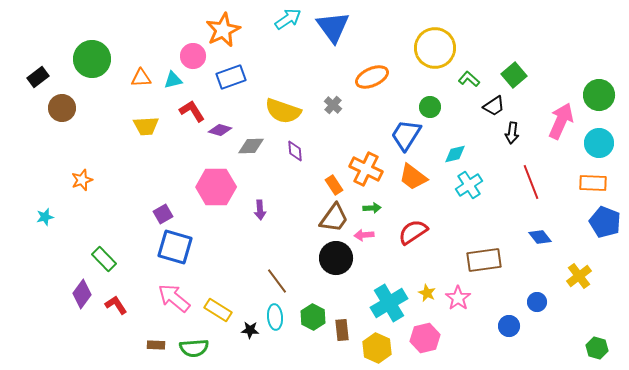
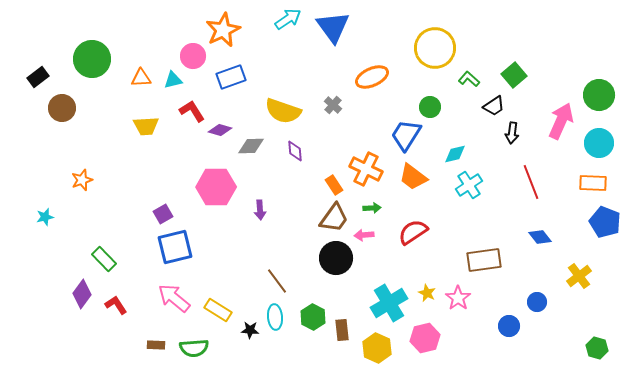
blue square at (175, 247): rotated 30 degrees counterclockwise
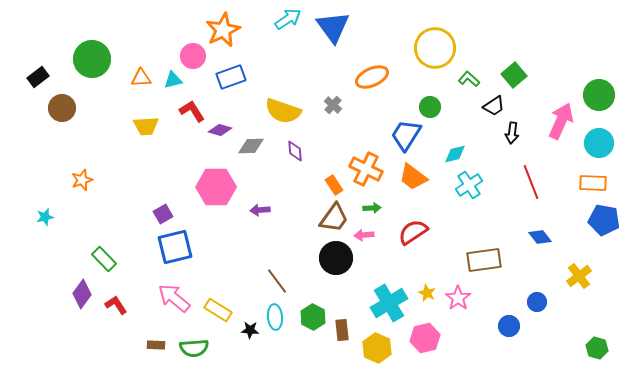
purple arrow at (260, 210): rotated 90 degrees clockwise
blue pentagon at (605, 222): moved 1 px left, 2 px up; rotated 12 degrees counterclockwise
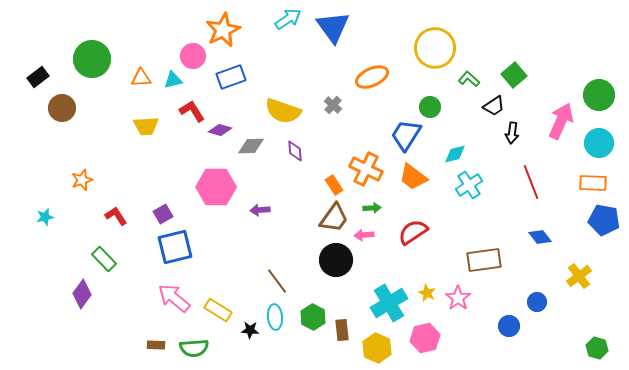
black circle at (336, 258): moved 2 px down
red L-shape at (116, 305): moved 89 px up
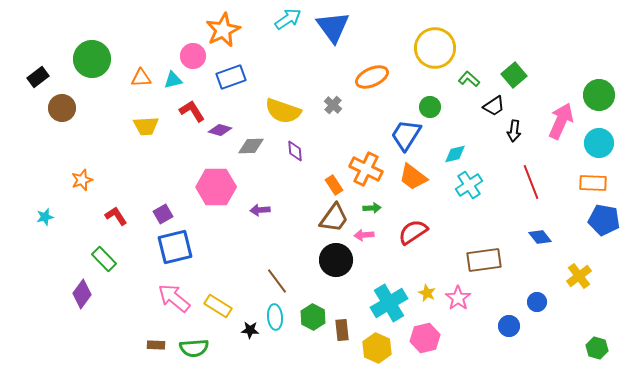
black arrow at (512, 133): moved 2 px right, 2 px up
yellow rectangle at (218, 310): moved 4 px up
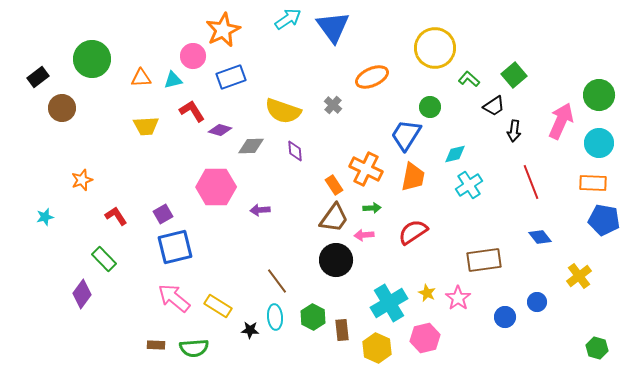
orange trapezoid at (413, 177): rotated 116 degrees counterclockwise
blue circle at (509, 326): moved 4 px left, 9 px up
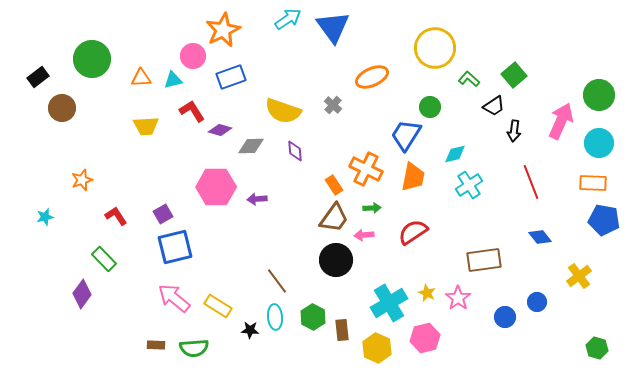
purple arrow at (260, 210): moved 3 px left, 11 px up
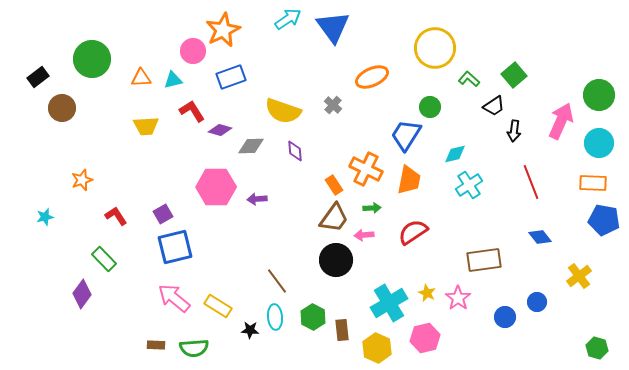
pink circle at (193, 56): moved 5 px up
orange trapezoid at (413, 177): moved 4 px left, 3 px down
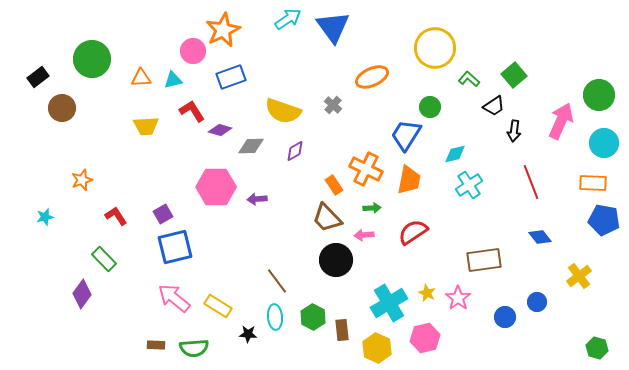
cyan circle at (599, 143): moved 5 px right
purple diamond at (295, 151): rotated 65 degrees clockwise
brown trapezoid at (334, 218): moved 7 px left; rotated 100 degrees clockwise
black star at (250, 330): moved 2 px left, 4 px down
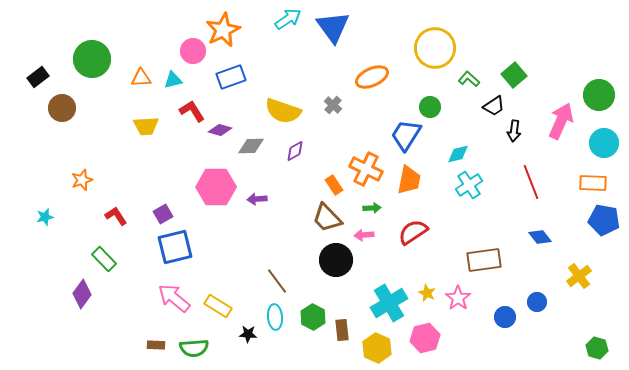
cyan diamond at (455, 154): moved 3 px right
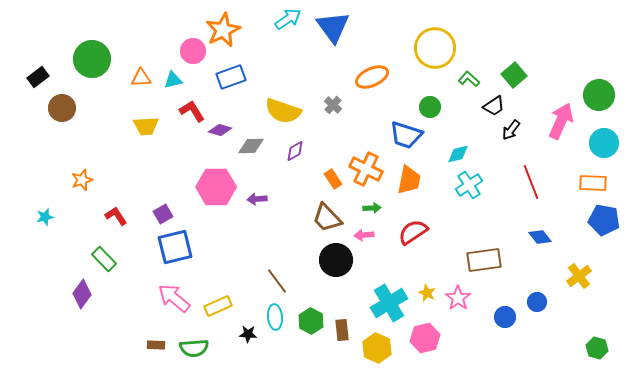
black arrow at (514, 131): moved 3 px left, 1 px up; rotated 30 degrees clockwise
blue trapezoid at (406, 135): rotated 104 degrees counterclockwise
orange rectangle at (334, 185): moved 1 px left, 6 px up
yellow rectangle at (218, 306): rotated 56 degrees counterclockwise
green hexagon at (313, 317): moved 2 px left, 4 px down
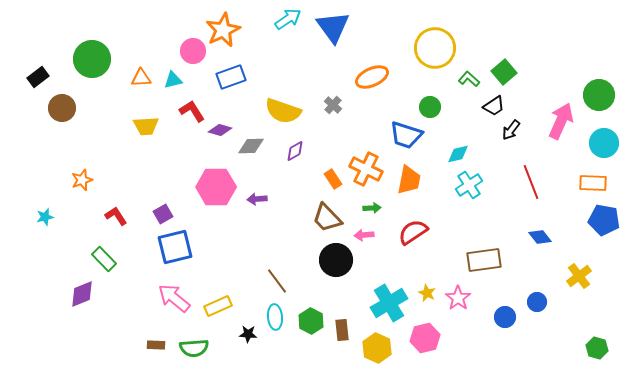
green square at (514, 75): moved 10 px left, 3 px up
purple diamond at (82, 294): rotated 32 degrees clockwise
